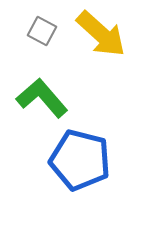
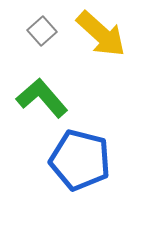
gray square: rotated 20 degrees clockwise
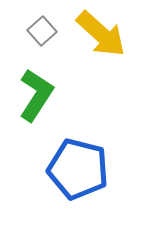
green L-shape: moved 6 px left, 3 px up; rotated 74 degrees clockwise
blue pentagon: moved 2 px left, 9 px down
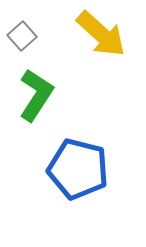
gray square: moved 20 px left, 5 px down
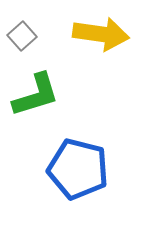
yellow arrow: rotated 34 degrees counterclockwise
green L-shape: rotated 40 degrees clockwise
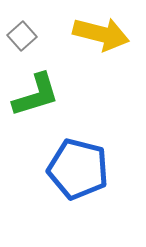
yellow arrow: rotated 6 degrees clockwise
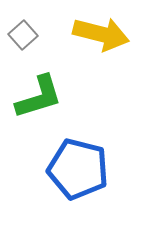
gray square: moved 1 px right, 1 px up
green L-shape: moved 3 px right, 2 px down
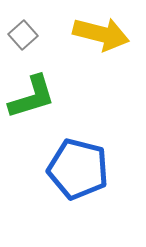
green L-shape: moved 7 px left
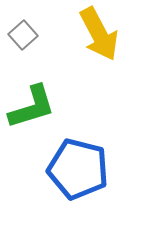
yellow arrow: moved 2 px left; rotated 48 degrees clockwise
green L-shape: moved 10 px down
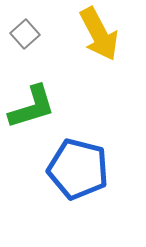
gray square: moved 2 px right, 1 px up
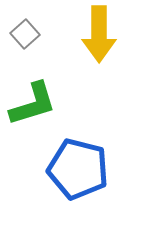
yellow arrow: rotated 28 degrees clockwise
green L-shape: moved 1 px right, 3 px up
